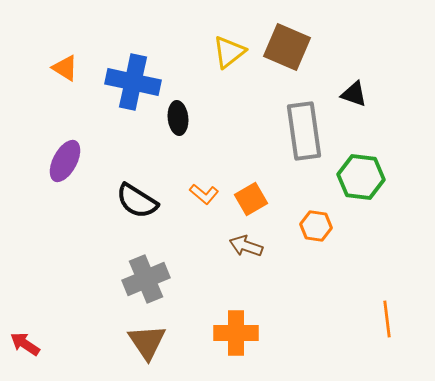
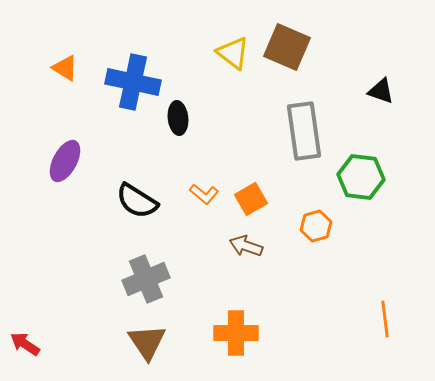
yellow triangle: moved 4 px right, 1 px down; rotated 45 degrees counterclockwise
black triangle: moved 27 px right, 3 px up
orange hexagon: rotated 24 degrees counterclockwise
orange line: moved 2 px left
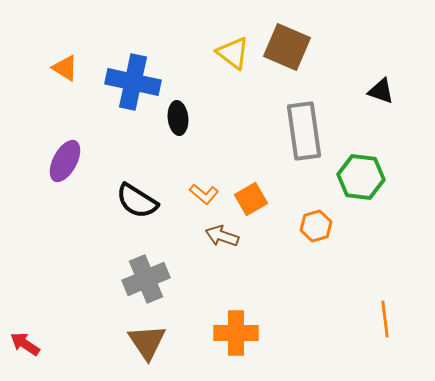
brown arrow: moved 24 px left, 10 px up
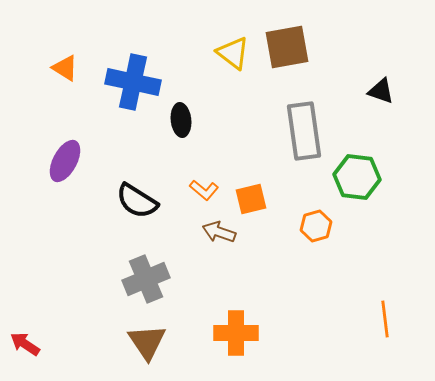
brown square: rotated 33 degrees counterclockwise
black ellipse: moved 3 px right, 2 px down
green hexagon: moved 4 px left
orange L-shape: moved 4 px up
orange square: rotated 16 degrees clockwise
brown arrow: moved 3 px left, 4 px up
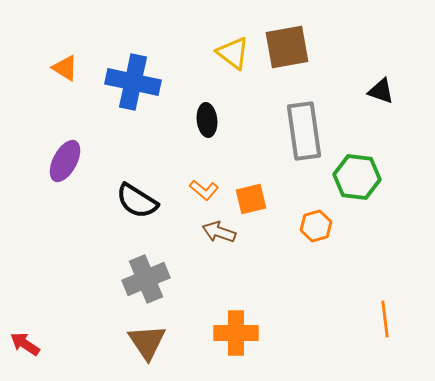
black ellipse: moved 26 px right
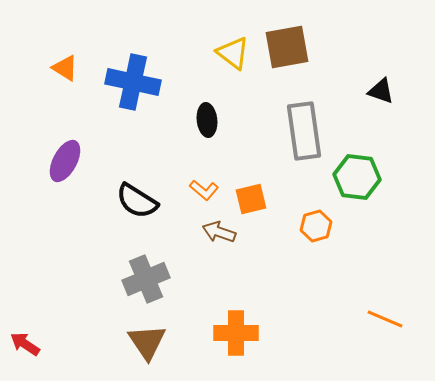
orange line: rotated 60 degrees counterclockwise
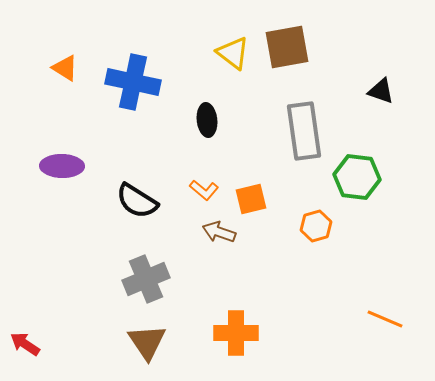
purple ellipse: moved 3 px left, 5 px down; rotated 63 degrees clockwise
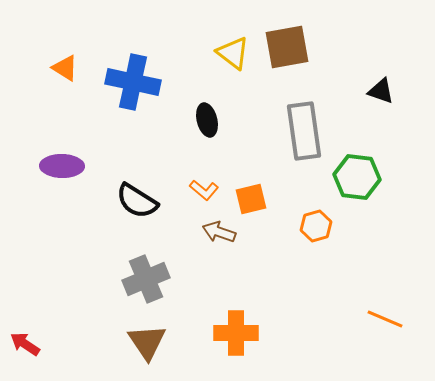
black ellipse: rotated 8 degrees counterclockwise
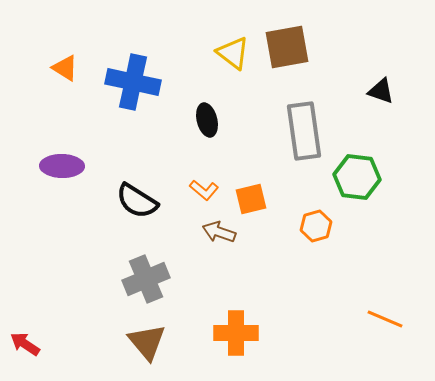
brown triangle: rotated 6 degrees counterclockwise
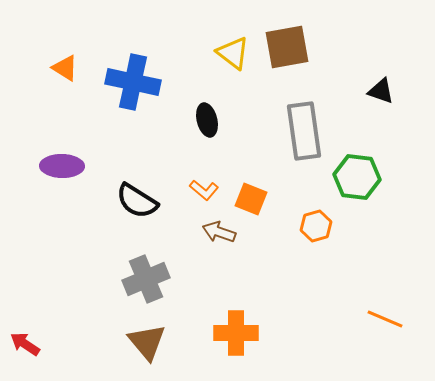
orange square: rotated 36 degrees clockwise
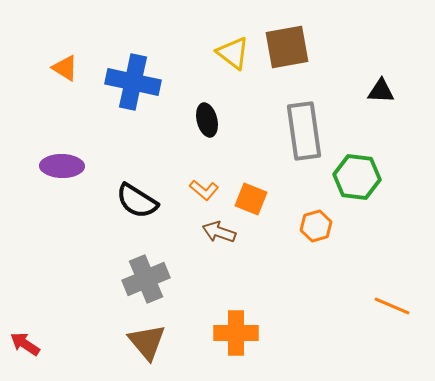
black triangle: rotated 16 degrees counterclockwise
orange line: moved 7 px right, 13 px up
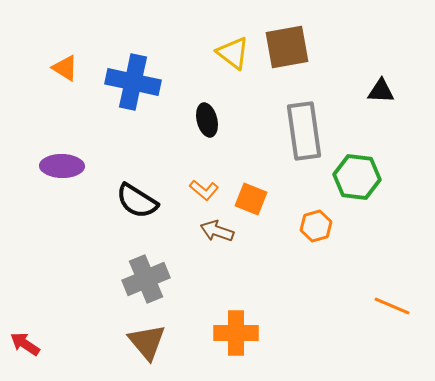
brown arrow: moved 2 px left, 1 px up
